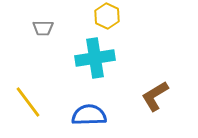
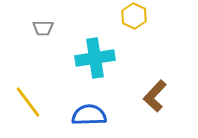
yellow hexagon: moved 27 px right
brown L-shape: rotated 16 degrees counterclockwise
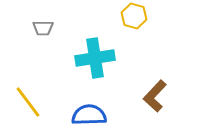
yellow hexagon: rotated 10 degrees counterclockwise
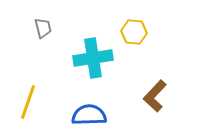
yellow hexagon: moved 16 px down; rotated 10 degrees counterclockwise
gray trapezoid: rotated 105 degrees counterclockwise
cyan cross: moved 2 px left
yellow line: rotated 56 degrees clockwise
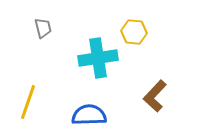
cyan cross: moved 5 px right
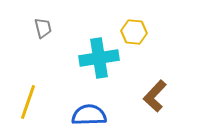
cyan cross: moved 1 px right
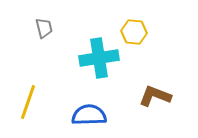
gray trapezoid: moved 1 px right
brown L-shape: rotated 68 degrees clockwise
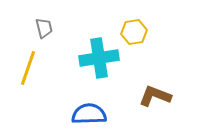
yellow hexagon: rotated 15 degrees counterclockwise
yellow line: moved 34 px up
blue semicircle: moved 1 px up
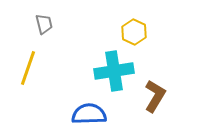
gray trapezoid: moved 4 px up
yellow hexagon: rotated 25 degrees counterclockwise
cyan cross: moved 15 px right, 13 px down
brown L-shape: rotated 100 degrees clockwise
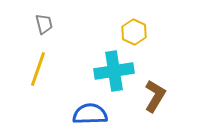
yellow line: moved 10 px right, 1 px down
blue semicircle: moved 1 px right
